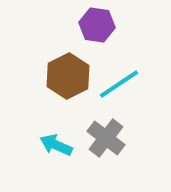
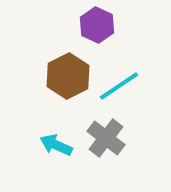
purple hexagon: rotated 16 degrees clockwise
cyan line: moved 2 px down
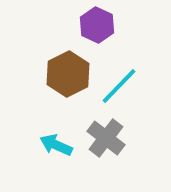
brown hexagon: moved 2 px up
cyan line: rotated 12 degrees counterclockwise
